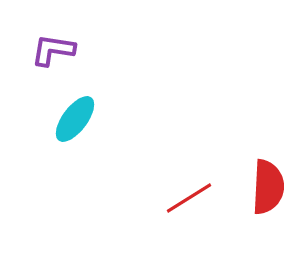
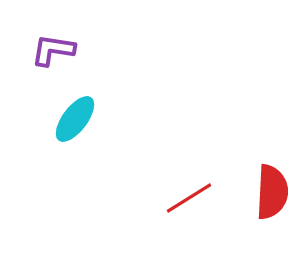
red semicircle: moved 4 px right, 5 px down
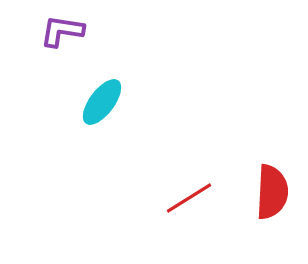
purple L-shape: moved 9 px right, 19 px up
cyan ellipse: moved 27 px right, 17 px up
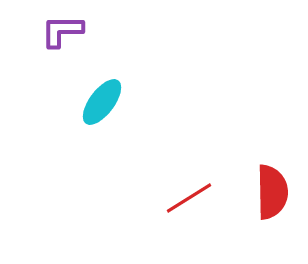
purple L-shape: rotated 9 degrees counterclockwise
red semicircle: rotated 4 degrees counterclockwise
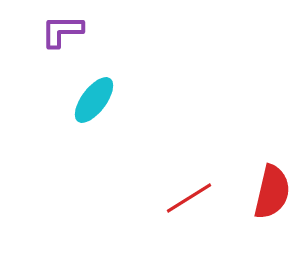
cyan ellipse: moved 8 px left, 2 px up
red semicircle: rotated 14 degrees clockwise
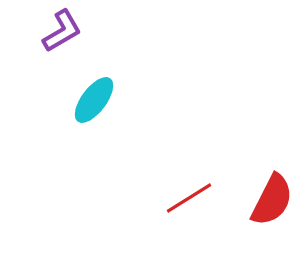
purple L-shape: rotated 150 degrees clockwise
red semicircle: moved 8 px down; rotated 14 degrees clockwise
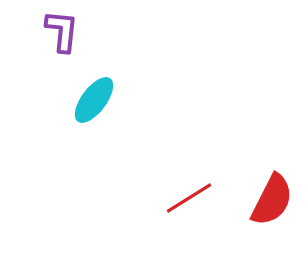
purple L-shape: rotated 54 degrees counterclockwise
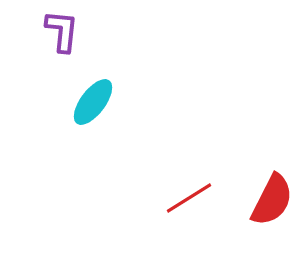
cyan ellipse: moved 1 px left, 2 px down
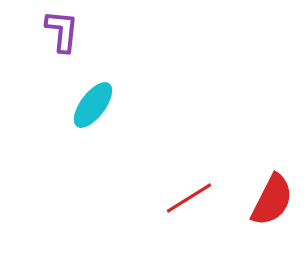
cyan ellipse: moved 3 px down
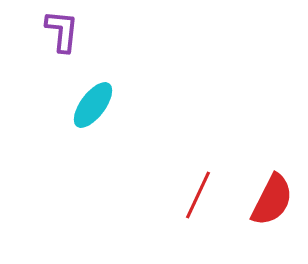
red line: moved 9 px right, 3 px up; rotated 33 degrees counterclockwise
